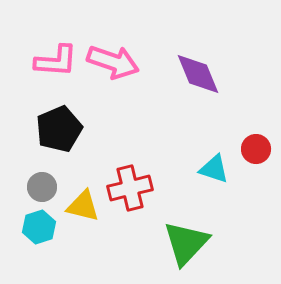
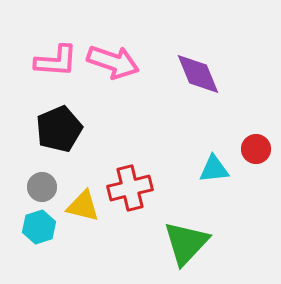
cyan triangle: rotated 24 degrees counterclockwise
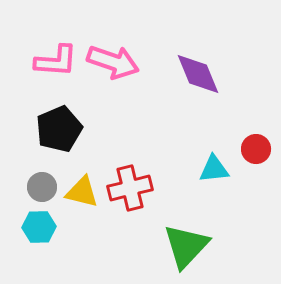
yellow triangle: moved 1 px left, 14 px up
cyan hexagon: rotated 16 degrees clockwise
green triangle: moved 3 px down
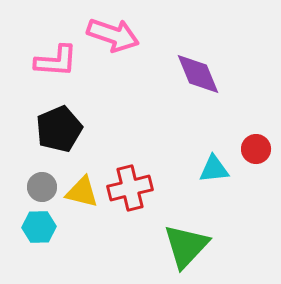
pink arrow: moved 27 px up
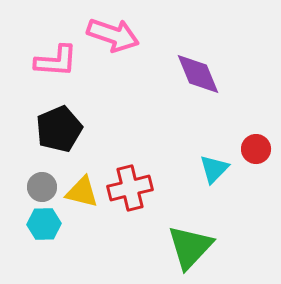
cyan triangle: rotated 40 degrees counterclockwise
cyan hexagon: moved 5 px right, 3 px up
green triangle: moved 4 px right, 1 px down
